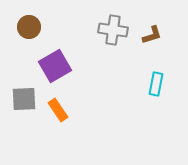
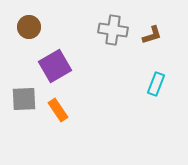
cyan rectangle: rotated 10 degrees clockwise
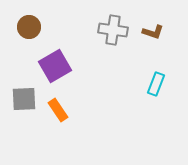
brown L-shape: moved 1 px right, 3 px up; rotated 35 degrees clockwise
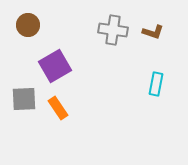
brown circle: moved 1 px left, 2 px up
cyan rectangle: rotated 10 degrees counterclockwise
orange rectangle: moved 2 px up
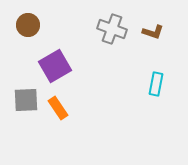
gray cross: moved 1 px left, 1 px up; rotated 12 degrees clockwise
gray square: moved 2 px right, 1 px down
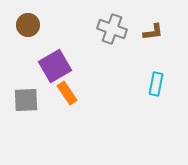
brown L-shape: rotated 25 degrees counterclockwise
orange rectangle: moved 9 px right, 15 px up
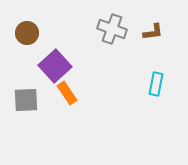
brown circle: moved 1 px left, 8 px down
purple square: rotated 12 degrees counterclockwise
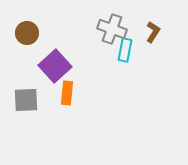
brown L-shape: rotated 50 degrees counterclockwise
cyan rectangle: moved 31 px left, 34 px up
orange rectangle: rotated 40 degrees clockwise
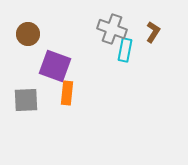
brown circle: moved 1 px right, 1 px down
purple square: rotated 28 degrees counterclockwise
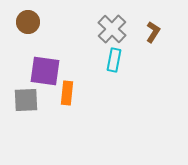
gray cross: rotated 24 degrees clockwise
brown circle: moved 12 px up
cyan rectangle: moved 11 px left, 10 px down
purple square: moved 10 px left, 5 px down; rotated 12 degrees counterclockwise
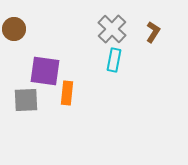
brown circle: moved 14 px left, 7 px down
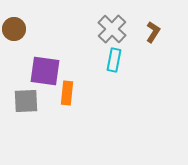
gray square: moved 1 px down
